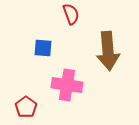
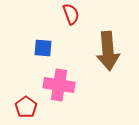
pink cross: moved 8 px left
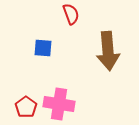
pink cross: moved 19 px down
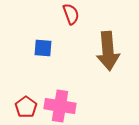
pink cross: moved 1 px right, 2 px down
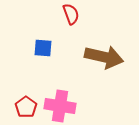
brown arrow: moved 4 px left, 6 px down; rotated 72 degrees counterclockwise
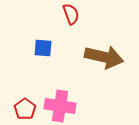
red pentagon: moved 1 px left, 2 px down
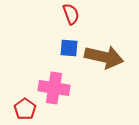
blue square: moved 26 px right
pink cross: moved 6 px left, 18 px up
